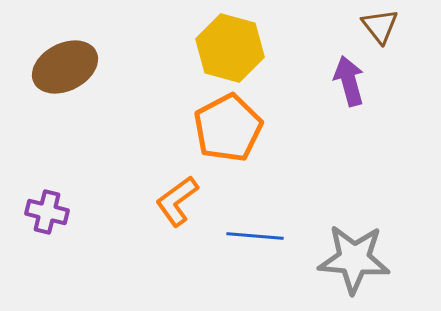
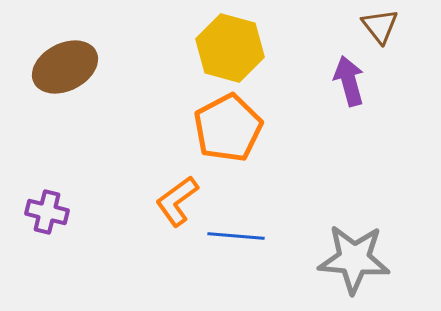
blue line: moved 19 px left
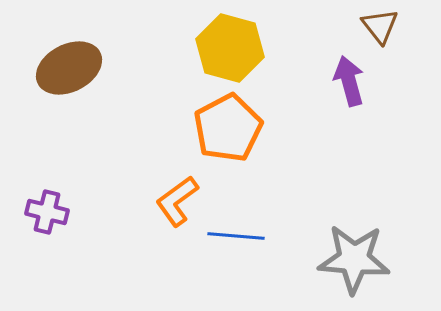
brown ellipse: moved 4 px right, 1 px down
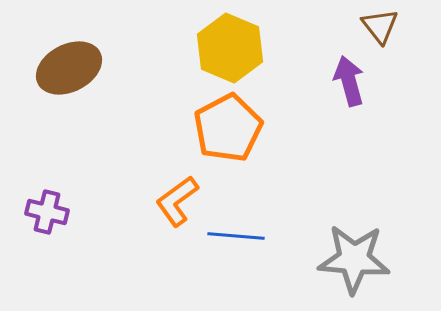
yellow hexagon: rotated 8 degrees clockwise
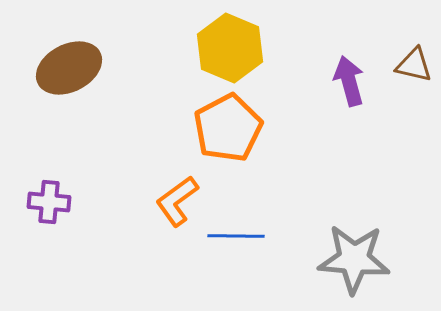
brown triangle: moved 34 px right, 39 px down; rotated 39 degrees counterclockwise
purple cross: moved 2 px right, 10 px up; rotated 9 degrees counterclockwise
blue line: rotated 4 degrees counterclockwise
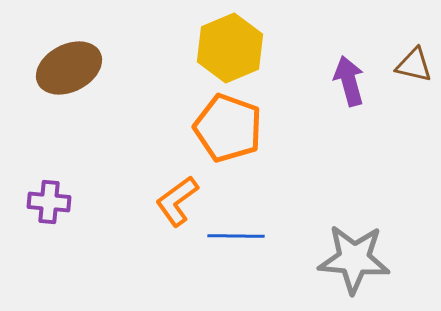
yellow hexagon: rotated 14 degrees clockwise
orange pentagon: rotated 24 degrees counterclockwise
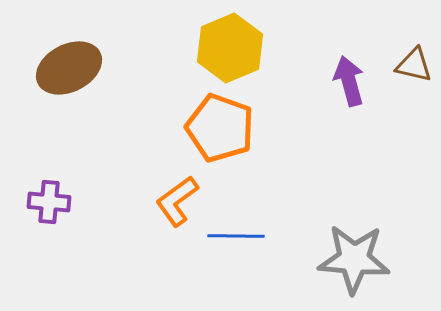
orange pentagon: moved 8 px left
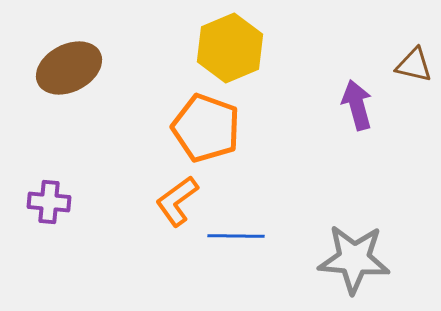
purple arrow: moved 8 px right, 24 px down
orange pentagon: moved 14 px left
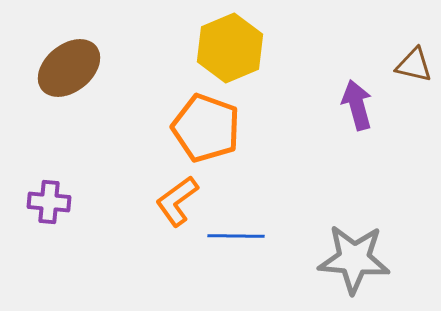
brown ellipse: rotated 12 degrees counterclockwise
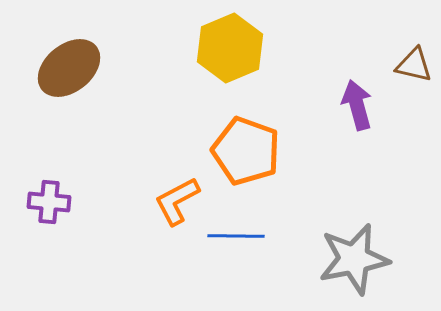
orange pentagon: moved 40 px right, 23 px down
orange L-shape: rotated 8 degrees clockwise
gray star: rotated 16 degrees counterclockwise
